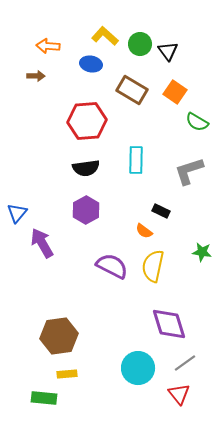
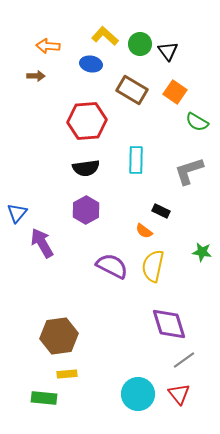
gray line: moved 1 px left, 3 px up
cyan circle: moved 26 px down
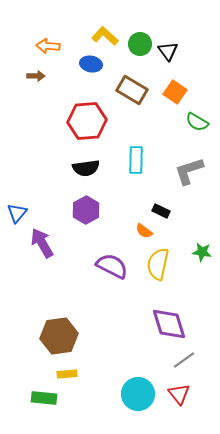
yellow semicircle: moved 5 px right, 2 px up
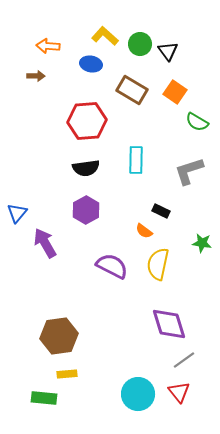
purple arrow: moved 3 px right
green star: moved 9 px up
red triangle: moved 2 px up
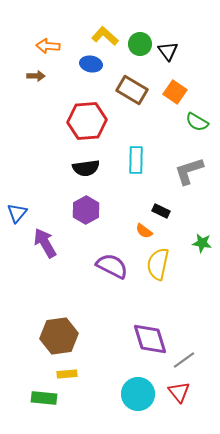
purple diamond: moved 19 px left, 15 px down
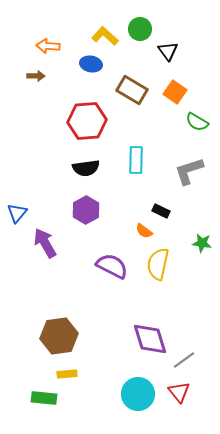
green circle: moved 15 px up
